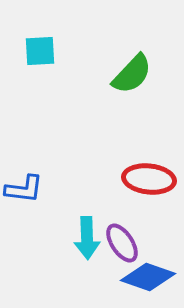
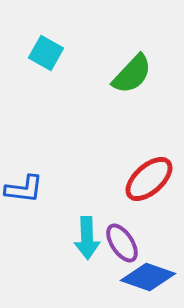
cyan square: moved 6 px right, 2 px down; rotated 32 degrees clockwise
red ellipse: rotated 48 degrees counterclockwise
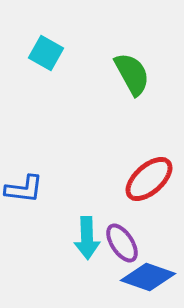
green semicircle: rotated 72 degrees counterclockwise
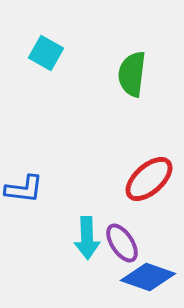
green semicircle: rotated 144 degrees counterclockwise
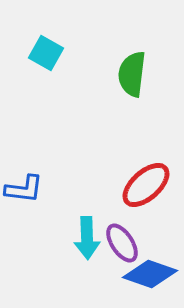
red ellipse: moved 3 px left, 6 px down
blue diamond: moved 2 px right, 3 px up
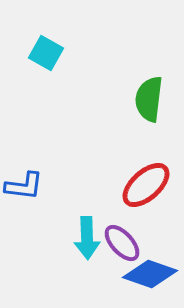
green semicircle: moved 17 px right, 25 px down
blue L-shape: moved 3 px up
purple ellipse: rotated 9 degrees counterclockwise
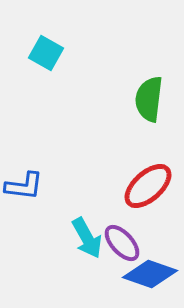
red ellipse: moved 2 px right, 1 px down
cyan arrow: rotated 27 degrees counterclockwise
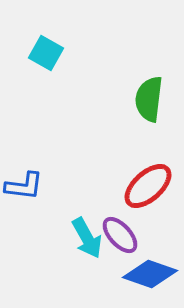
purple ellipse: moved 2 px left, 8 px up
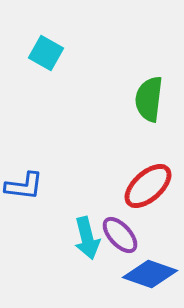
cyan arrow: rotated 15 degrees clockwise
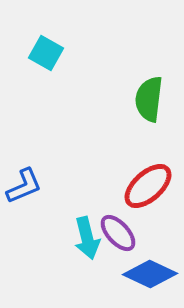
blue L-shape: rotated 30 degrees counterclockwise
purple ellipse: moved 2 px left, 2 px up
blue diamond: rotated 6 degrees clockwise
